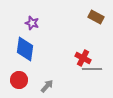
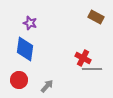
purple star: moved 2 px left
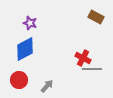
blue diamond: rotated 55 degrees clockwise
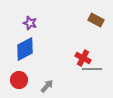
brown rectangle: moved 3 px down
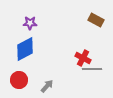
purple star: rotated 16 degrees counterclockwise
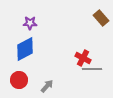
brown rectangle: moved 5 px right, 2 px up; rotated 21 degrees clockwise
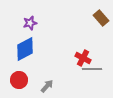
purple star: rotated 16 degrees counterclockwise
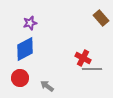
red circle: moved 1 px right, 2 px up
gray arrow: rotated 96 degrees counterclockwise
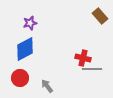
brown rectangle: moved 1 px left, 2 px up
red cross: rotated 14 degrees counterclockwise
gray arrow: rotated 16 degrees clockwise
